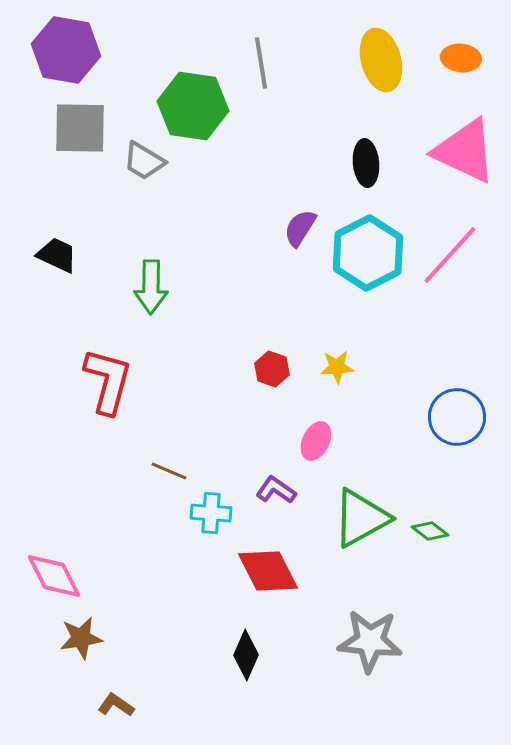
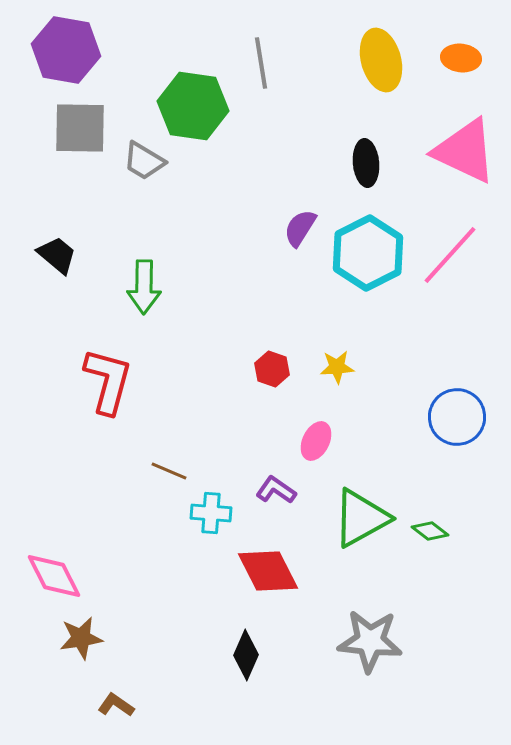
black trapezoid: rotated 15 degrees clockwise
green arrow: moved 7 px left
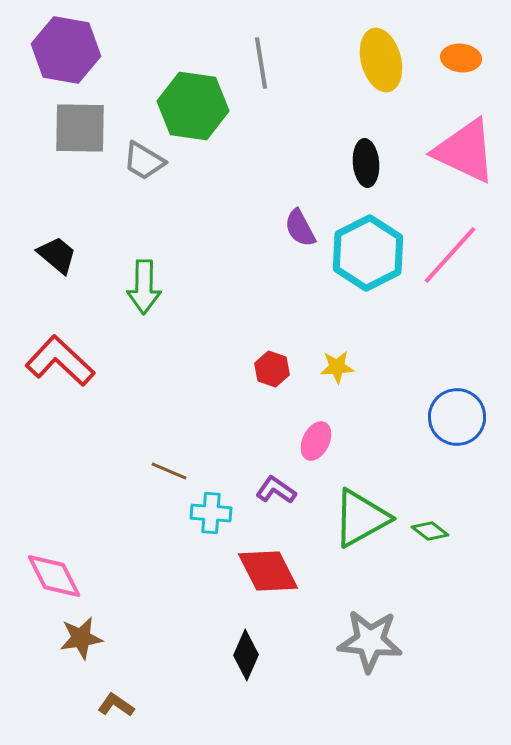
purple semicircle: rotated 60 degrees counterclockwise
red L-shape: moved 48 px left, 20 px up; rotated 62 degrees counterclockwise
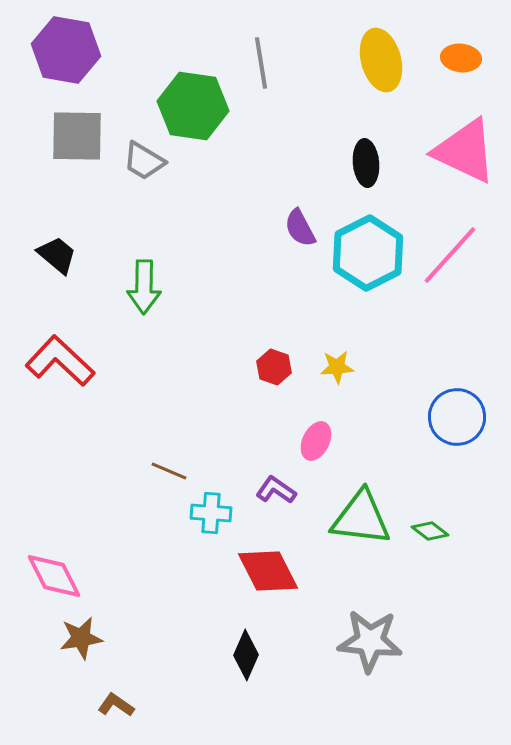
gray square: moved 3 px left, 8 px down
red hexagon: moved 2 px right, 2 px up
green triangle: rotated 36 degrees clockwise
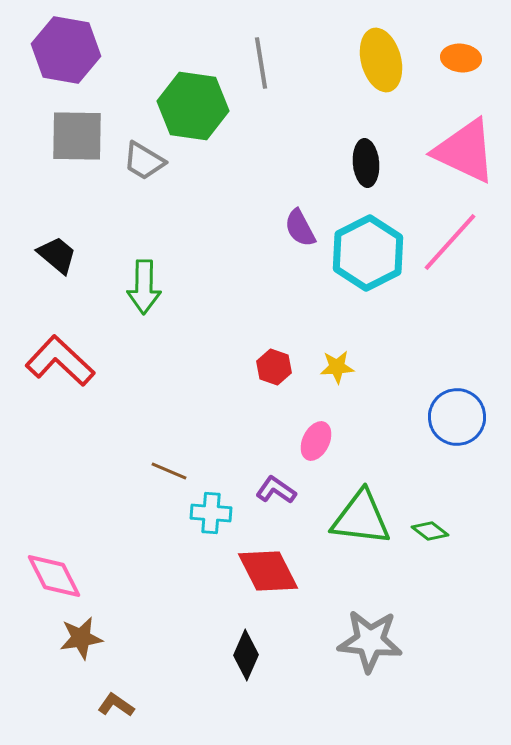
pink line: moved 13 px up
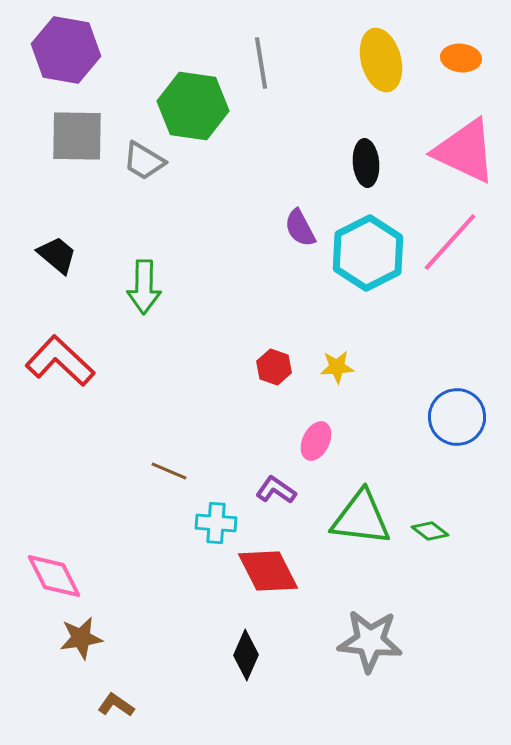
cyan cross: moved 5 px right, 10 px down
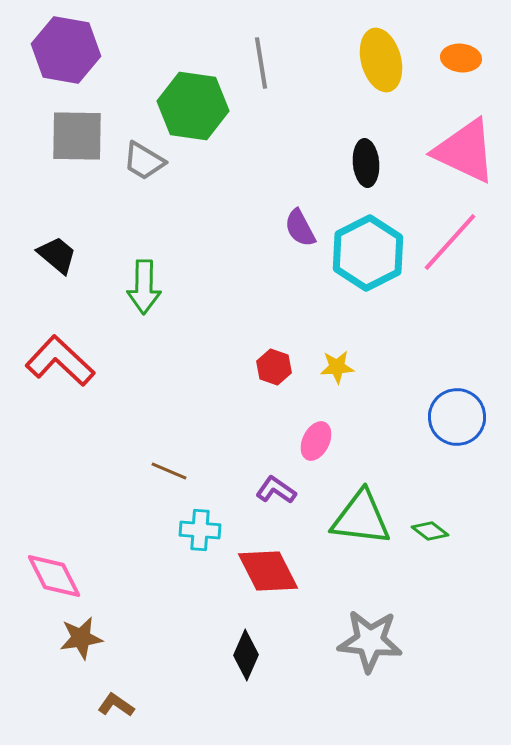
cyan cross: moved 16 px left, 7 px down
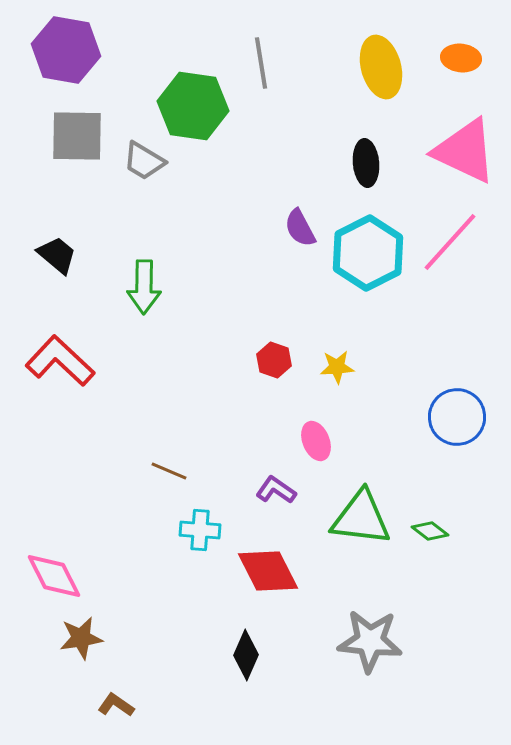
yellow ellipse: moved 7 px down
red hexagon: moved 7 px up
pink ellipse: rotated 48 degrees counterclockwise
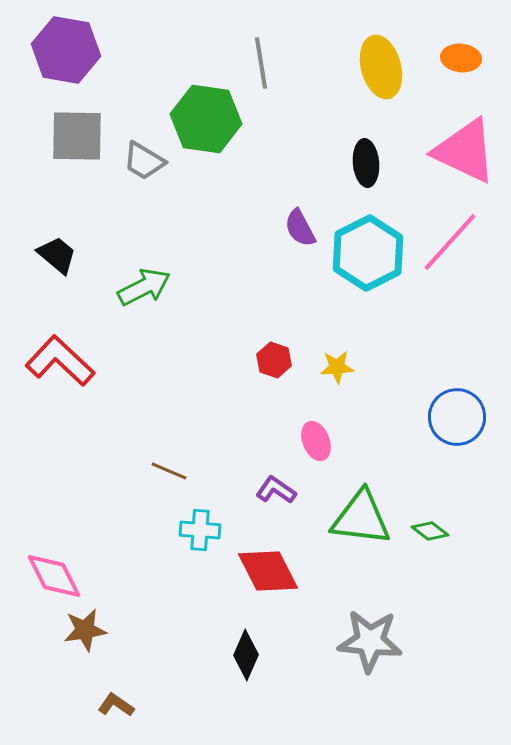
green hexagon: moved 13 px right, 13 px down
green arrow: rotated 118 degrees counterclockwise
brown star: moved 4 px right, 8 px up
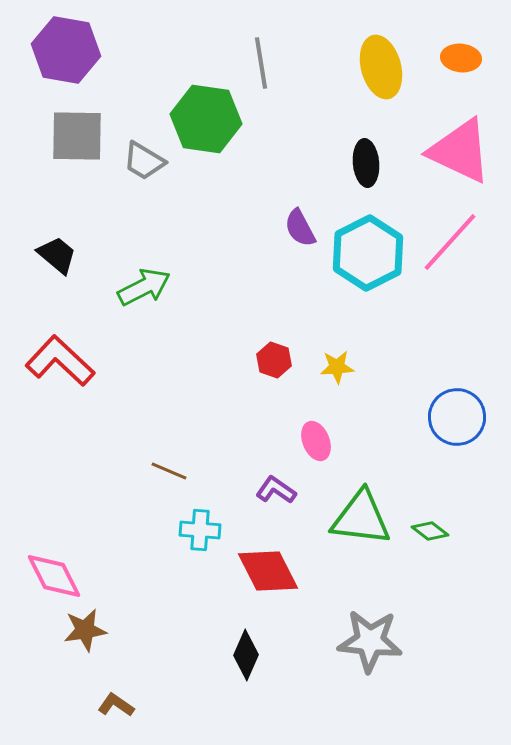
pink triangle: moved 5 px left
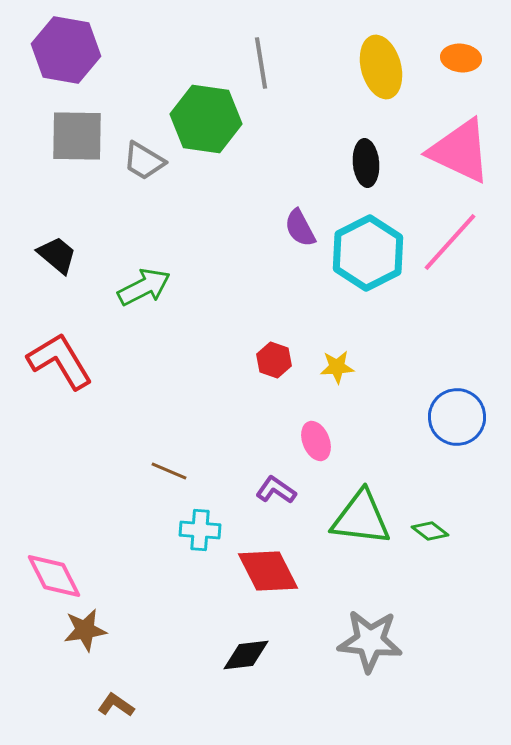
red L-shape: rotated 16 degrees clockwise
black diamond: rotated 60 degrees clockwise
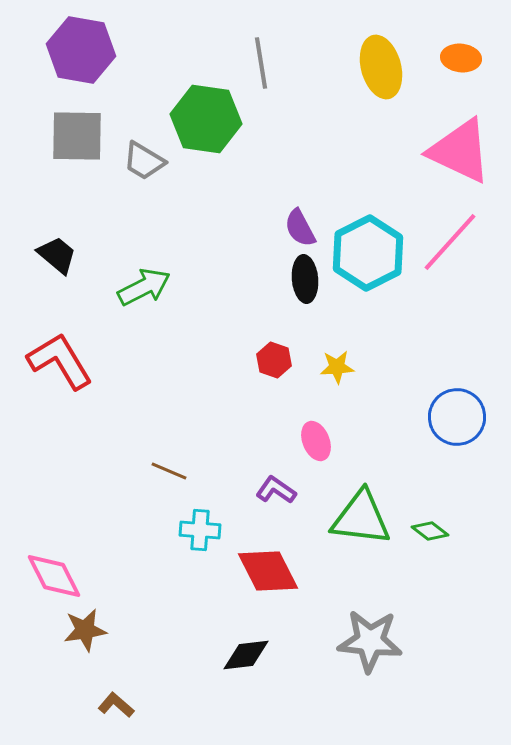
purple hexagon: moved 15 px right
black ellipse: moved 61 px left, 116 px down
brown L-shape: rotated 6 degrees clockwise
